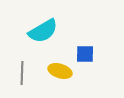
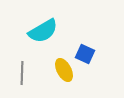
blue square: rotated 24 degrees clockwise
yellow ellipse: moved 4 px right, 1 px up; rotated 45 degrees clockwise
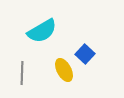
cyan semicircle: moved 1 px left
blue square: rotated 18 degrees clockwise
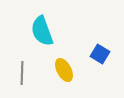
cyan semicircle: rotated 100 degrees clockwise
blue square: moved 15 px right; rotated 12 degrees counterclockwise
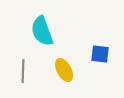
blue square: rotated 24 degrees counterclockwise
gray line: moved 1 px right, 2 px up
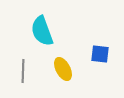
yellow ellipse: moved 1 px left, 1 px up
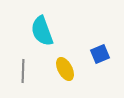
blue square: rotated 30 degrees counterclockwise
yellow ellipse: moved 2 px right
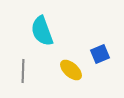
yellow ellipse: moved 6 px right, 1 px down; rotated 20 degrees counterclockwise
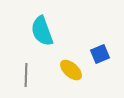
gray line: moved 3 px right, 4 px down
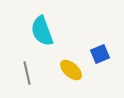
gray line: moved 1 px right, 2 px up; rotated 15 degrees counterclockwise
